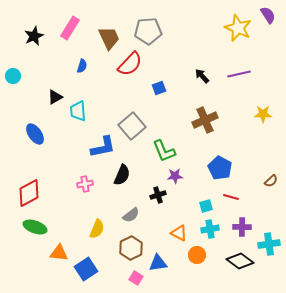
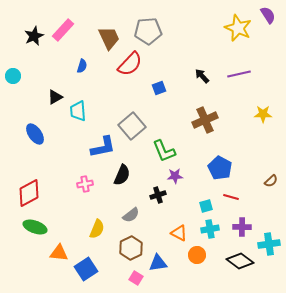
pink rectangle at (70, 28): moved 7 px left, 2 px down; rotated 10 degrees clockwise
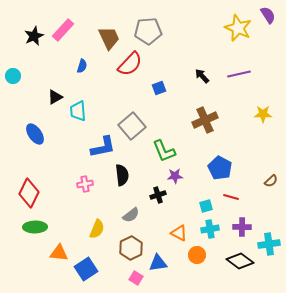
black semicircle at (122, 175): rotated 30 degrees counterclockwise
red diamond at (29, 193): rotated 36 degrees counterclockwise
green ellipse at (35, 227): rotated 20 degrees counterclockwise
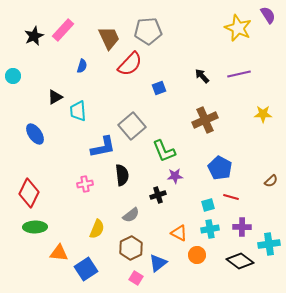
cyan square at (206, 206): moved 2 px right, 1 px up
blue triangle at (158, 263): rotated 30 degrees counterclockwise
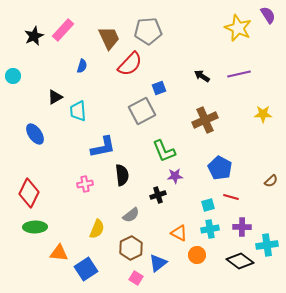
black arrow at (202, 76): rotated 14 degrees counterclockwise
gray square at (132, 126): moved 10 px right, 15 px up; rotated 12 degrees clockwise
cyan cross at (269, 244): moved 2 px left, 1 px down
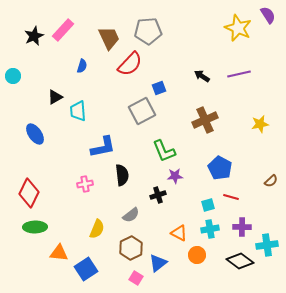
yellow star at (263, 114): moved 3 px left, 10 px down; rotated 12 degrees counterclockwise
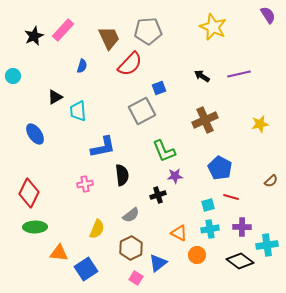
yellow star at (238, 28): moved 25 px left, 1 px up
